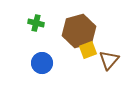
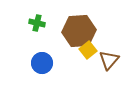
green cross: moved 1 px right
brown hexagon: rotated 12 degrees clockwise
yellow square: rotated 18 degrees counterclockwise
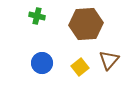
green cross: moved 7 px up
brown hexagon: moved 7 px right, 7 px up
yellow square: moved 8 px left, 17 px down
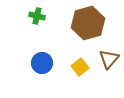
brown hexagon: moved 2 px right, 1 px up; rotated 12 degrees counterclockwise
brown triangle: moved 1 px up
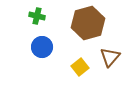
brown triangle: moved 1 px right, 2 px up
blue circle: moved 16 px up
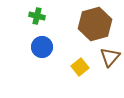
brown hexagon: moved 7 px right, 1 px down
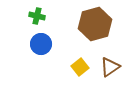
blue circle: moved 1 px left, 3 px up
brown triangle: moved 10 px down; rotated 15 degrees clockwise
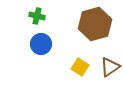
yellow square: rotated 18 degrees counterclockwise
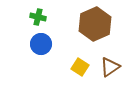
green cross: moved 1 px right, 1 px down
brown hexagon: rotated 8 degrees counterclockwise
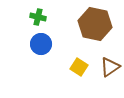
brown hexagon: rotated 24 degrees counterclockwise
yellow square: moved 1 px left
